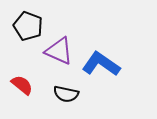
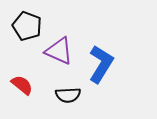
black pentagon: moved 1 px left
blue L-shape: rotated 87 degrees clockwise
black semicircle: moved 2 px right, 1 px down; rotated 15 degrees counterclockwise
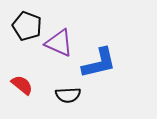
purple triangle: moved 8 px up
blue L-shape: moved 2 px left, 1 px up; rotated 45 degrees clockwise
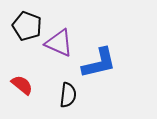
black semicircle: rotated 80 degrees counterclockwise
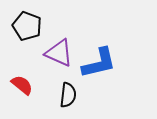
purple triangle: moved 10 px down
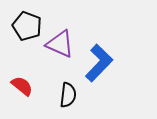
purple triangle: moved 1 px right, 9 px up
blue L-shape: rotated 33 degrees counterclockwise
red semicircle: moved 1 px down
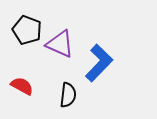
black pentagon: moved 4 px down
red semicircle: rotated 10 degrees counterclockwise
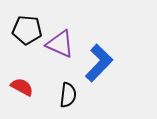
black pentagon: rotated 16 degrees counterclockwise
red semicircle: moved 1 px down
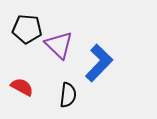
black pentagon: moved 1 px up
purple triangle: moved 1 px left, 1 px down; rotated 20 degrees clockwise
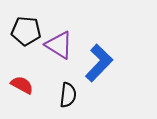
black pentagon: moved 1 px left, 2 px down
purple triangle: rotated 12 degrees counterclockwise
red semicircle: moved 2 px up
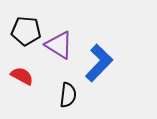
red semicircle: moved 9 px up
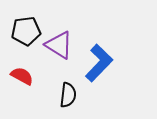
black pentagon: rotated 12 degrees counterclockwise
